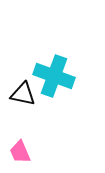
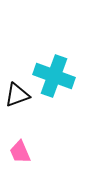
black triangle: moved 6 px left, 1 px down; rotated 32 degrees counterclockwise
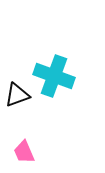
pink trapezoid: moved 4 px right
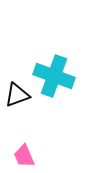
pink trapezoid: moved 4 px down
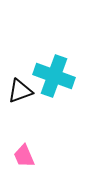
black triangle: moved 3 px right, 4 px up
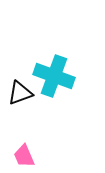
black triangle: moved 2 px down
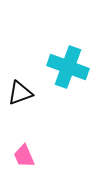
cyan cross: moved 14 px right, 9 px up
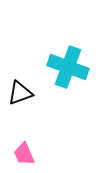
pink trapezoid: moved 2 px up
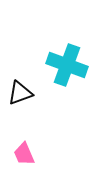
cyan cross: moved 1 px left, 2 px up
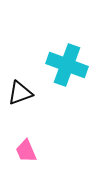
pink trapezoid: moved 2 px right, 3 px up
